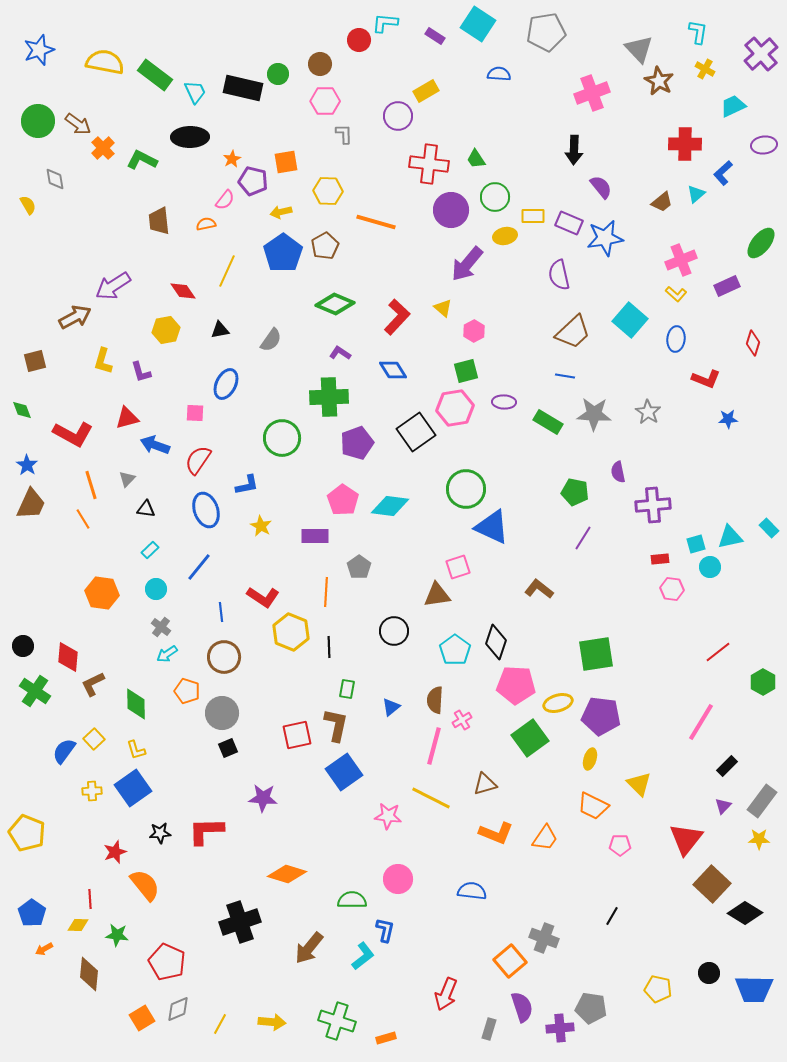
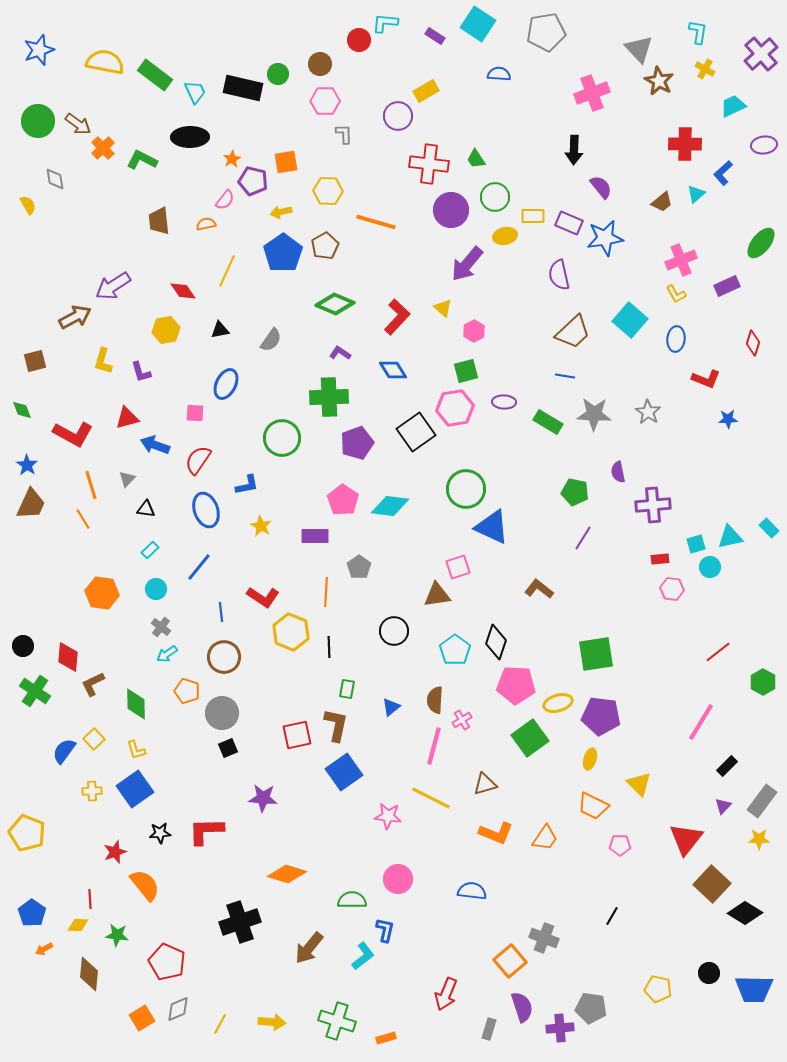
yellow L-shape at (676, 294): rotated 20 degrees clockwise
blue square at (133, 788): moved 2 px right, 1 px down
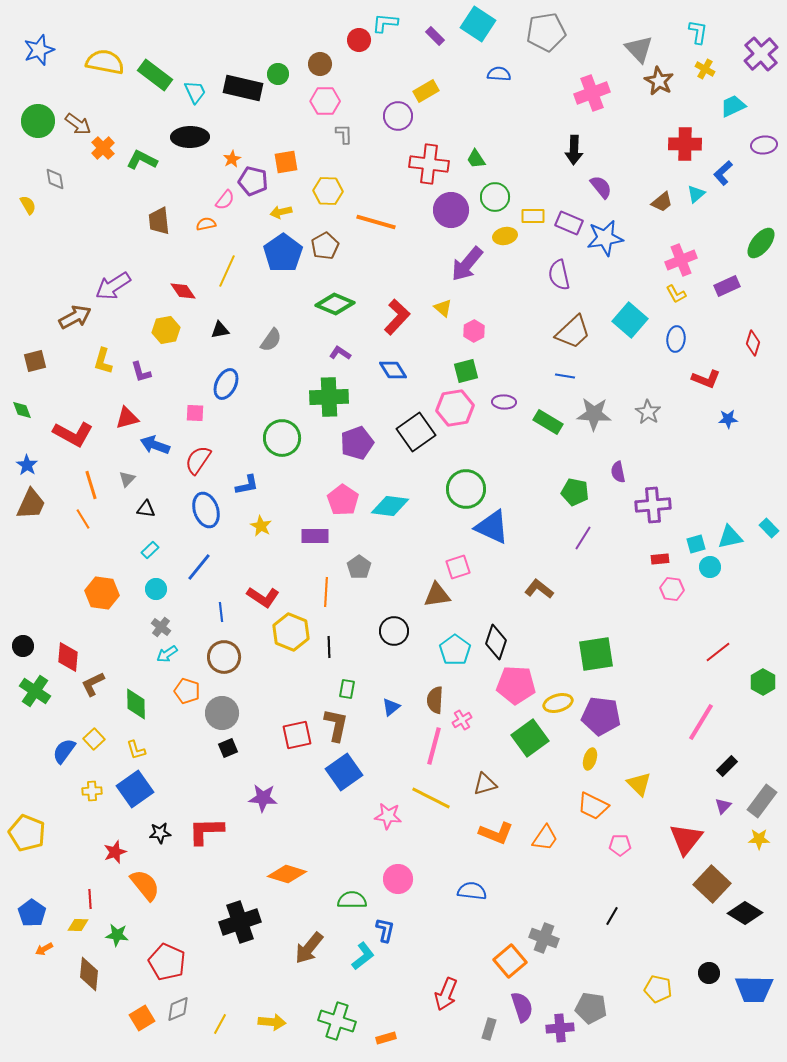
purple rectangle at (435, 36): rotated 12 degrees clockwise
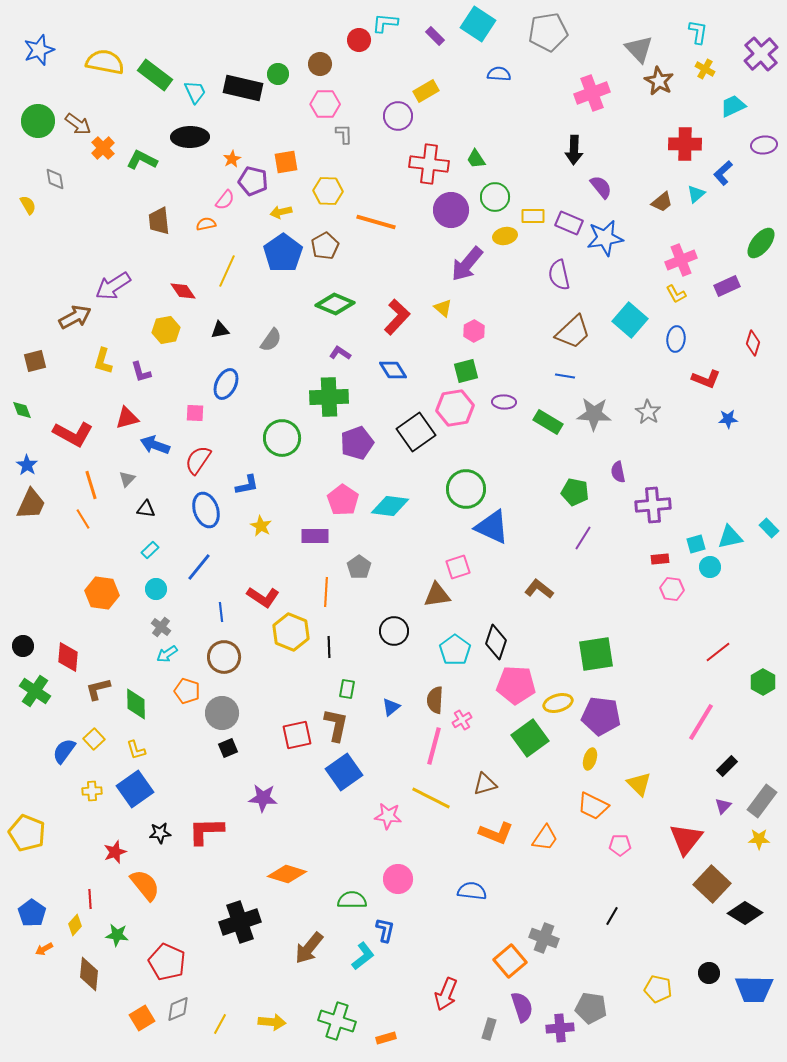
gray pentagon at (546, 32): moved 2 px right
pink hexagon at (325, 101): moved 3 px down
brown L-shape at (93, 684): moved 5 px right, 5 px down; rotated 12 degrees clockwise
yellow diamond at (78, 925): moved 3 px left; rotated 50 degrees counterclockwise
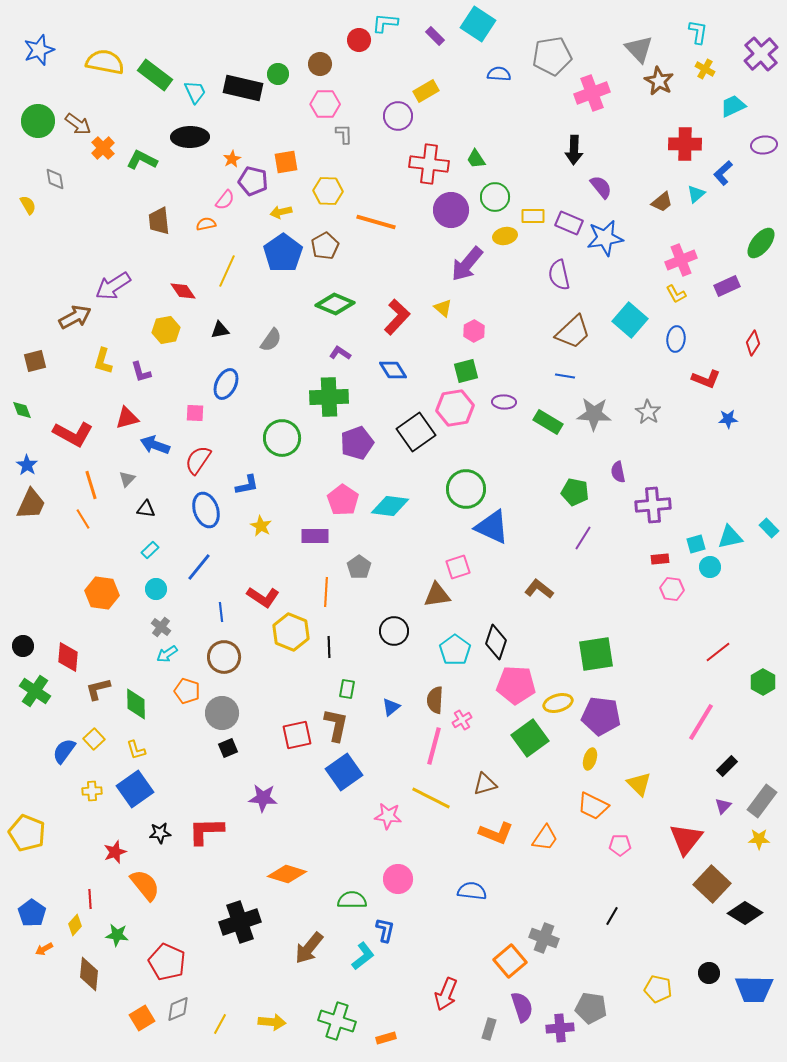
gray pentagon at (548, 32): moved 4 px right, 24 px down
red diamond at (753, 343): rotated 15 degrees clockwise
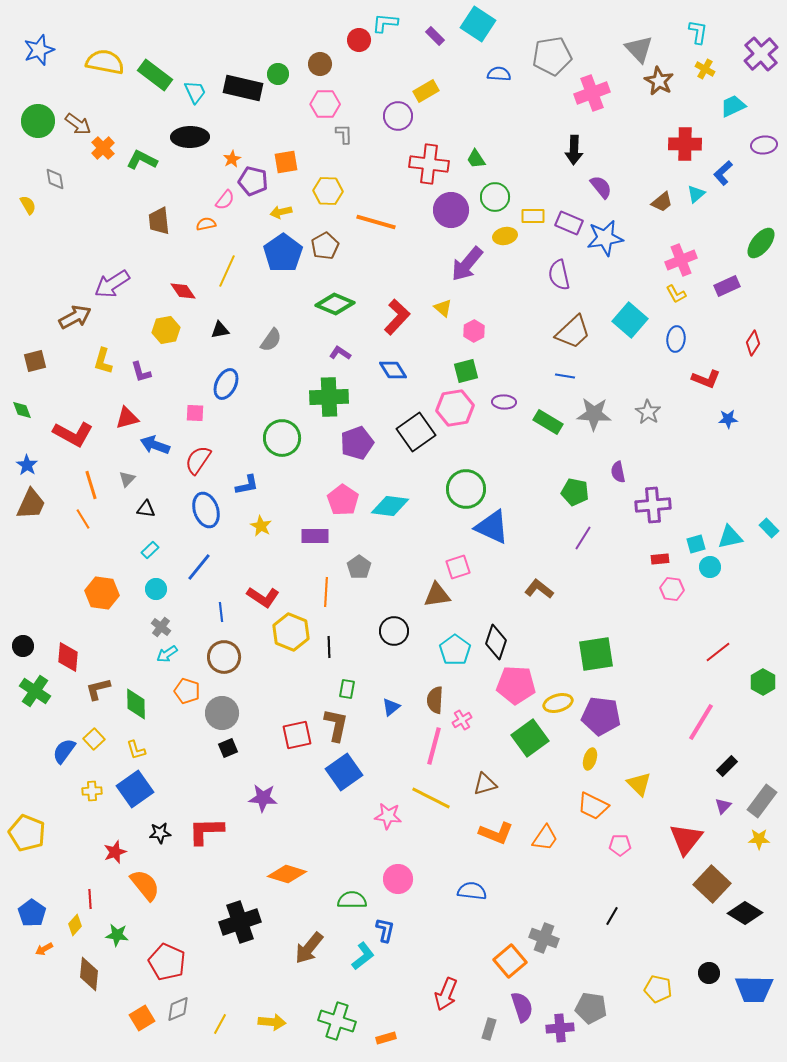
purple arrow at (113, 286): moved 1 px left, 2 px up
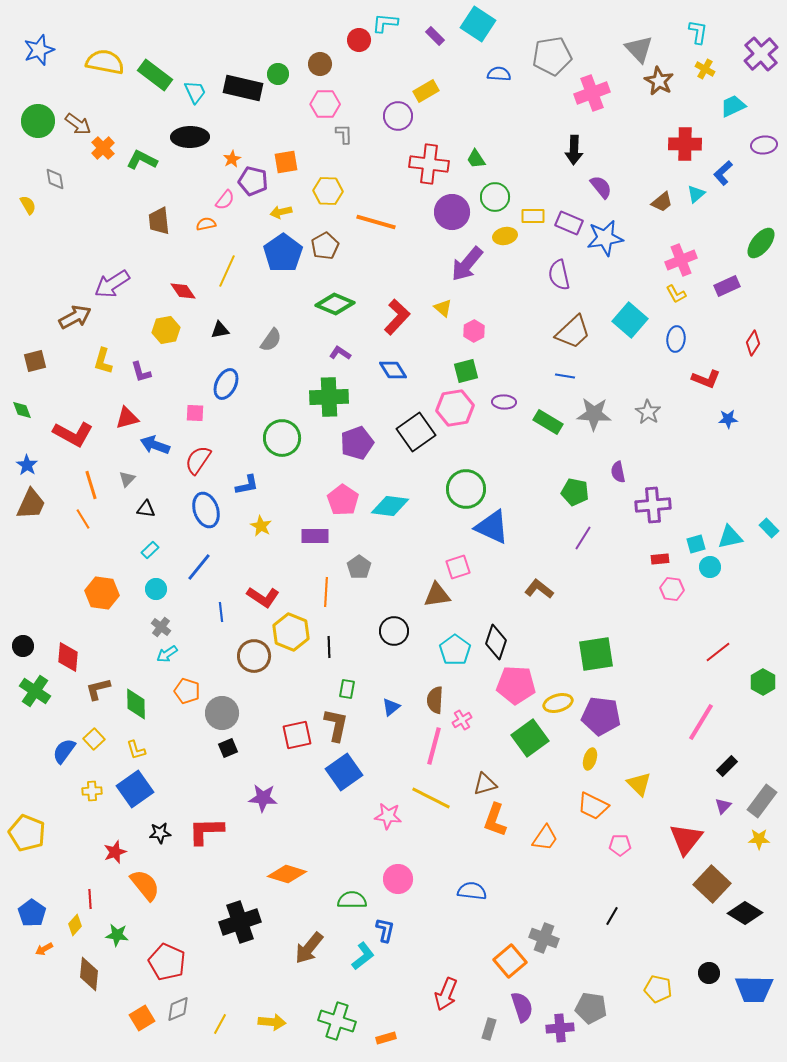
purple circle at (451, 210): moved 1 px right, 2 px down
brown circle at (224, 657): moved 30 px right, 1 px up
orange L-shape at (496, 833): moved 1 px left, 13 px up; rotated 88 degrees clockwise
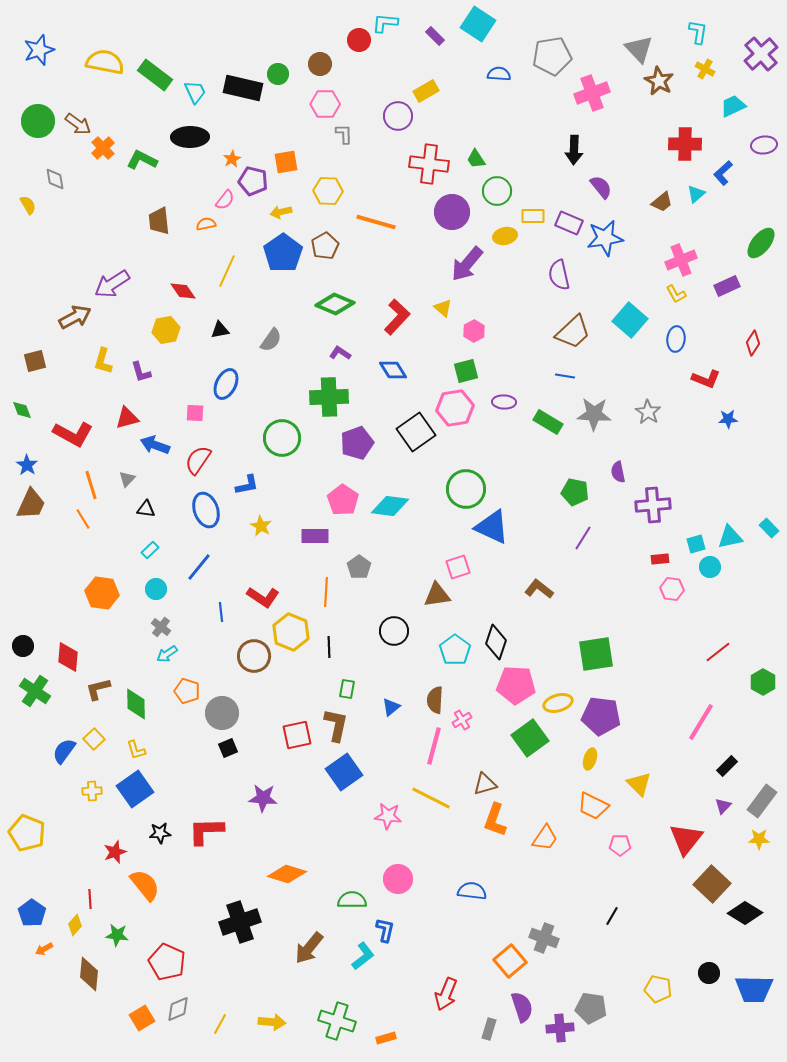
green circle at (495, 197): moved 2 px right, 6 px up
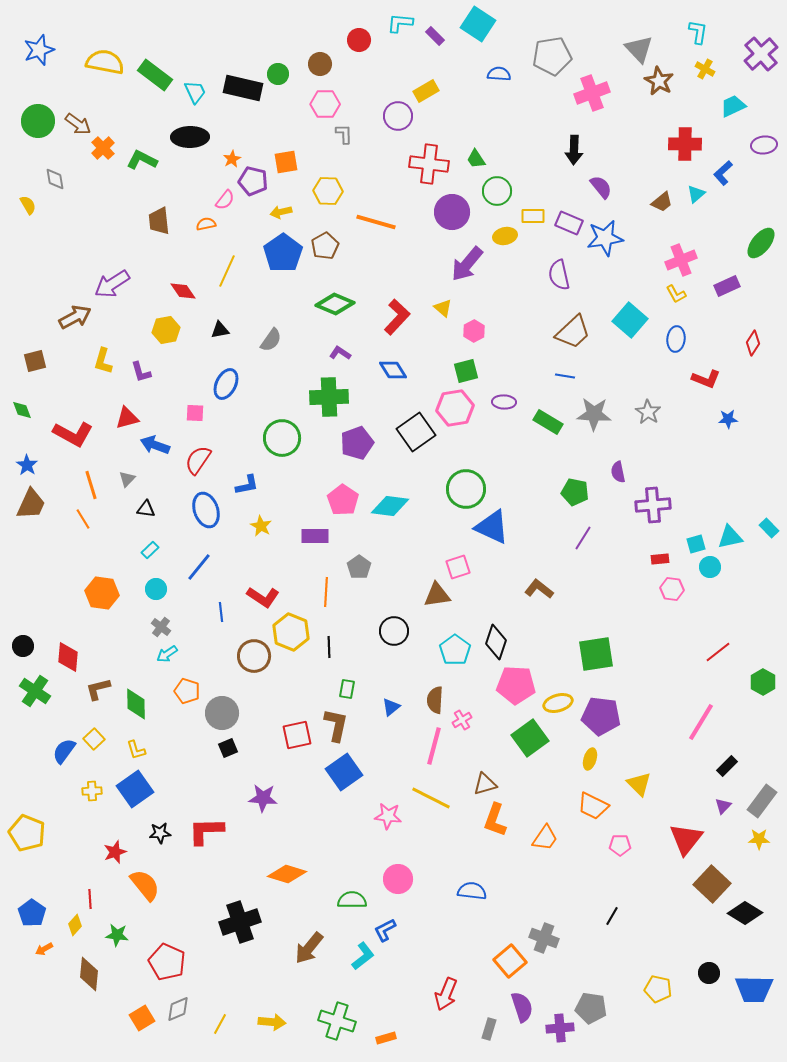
cyan L-shape at (385, 23): moved 15 px right
blue L-shape at (385, 930): rotated 130 degrees counterclockwise
